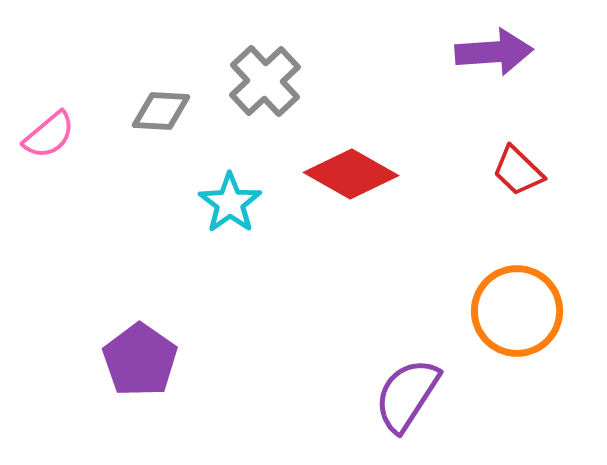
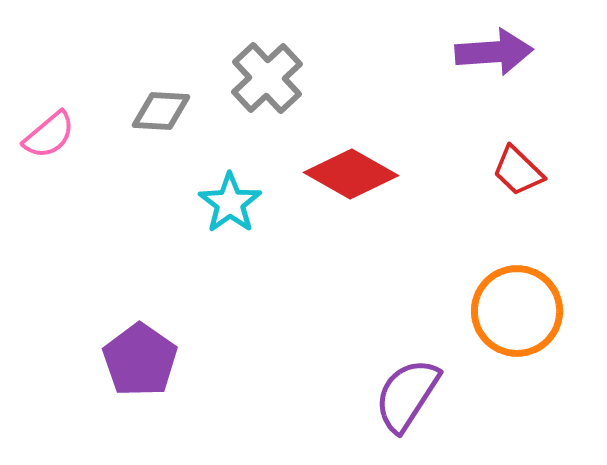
gray cross: moved 2 px right, 3 px up
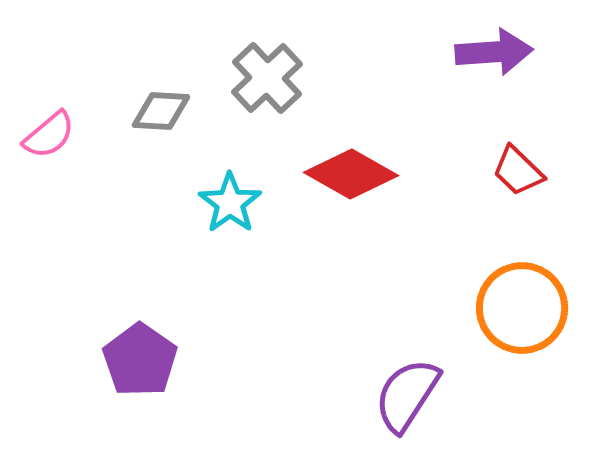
orange circle: moved 5 px right, 3 px up
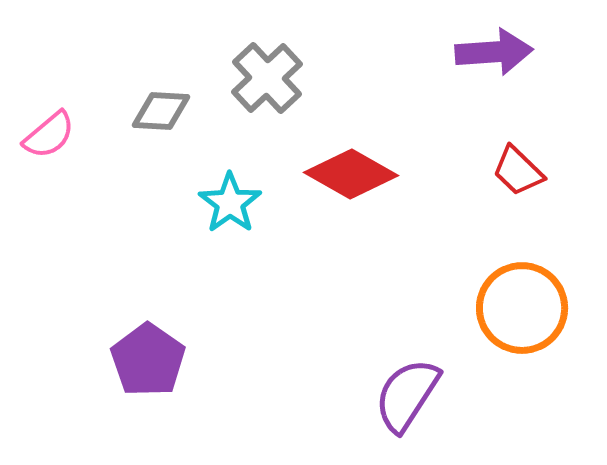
purple pentagon: moved 8 px right
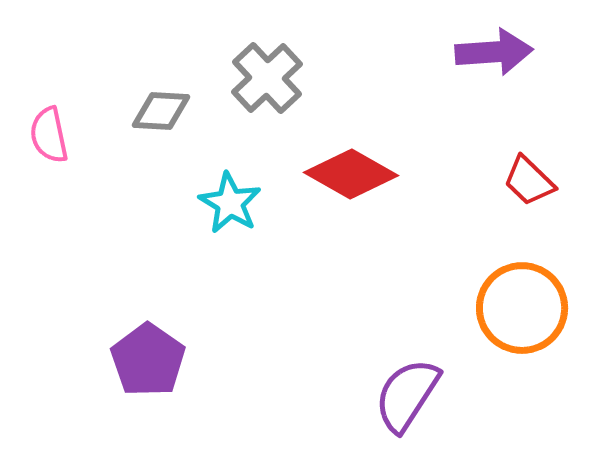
pink semicircle: rotated 118 degrees clockwise
red trapezoid: moved 11 px right, 10 px down
cyan star: rotated 6 degrees counterclockwise
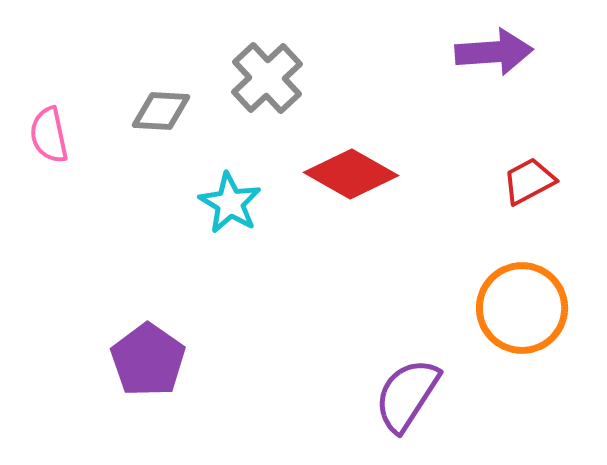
red trapezoid: rotated 108 degrees clockwise
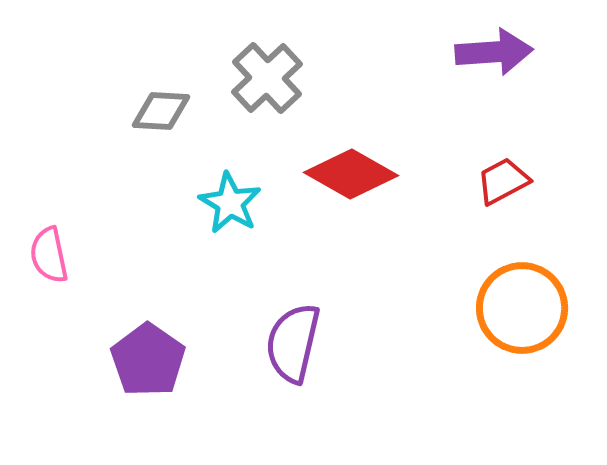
pink semicircle: moved 120 px down
red trapezoid: moved 26 px left
purple semicircle: moved 114 px left, 52 px up; rotated 20 degrees counterclockwise
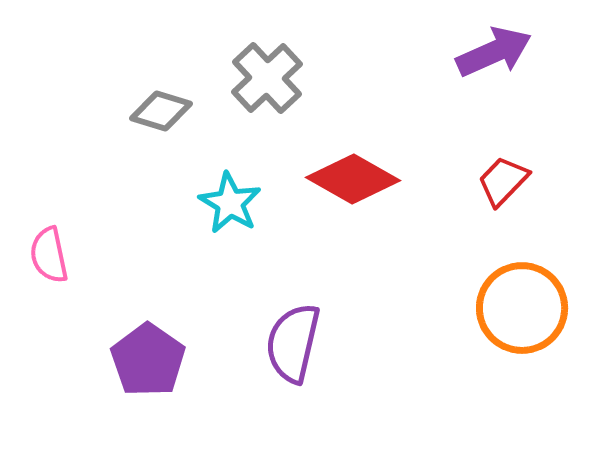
purple arrow: rotated 20 degrees counterclockwise
gray diamond: rotated 14 degrees clockwise
red diamond: moved 2 px right, 5 px down
red trapezoid: rotated 18 degrees counterclockwise
